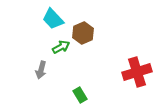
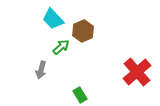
brown hexagon: moved 2 px up
green arrow: rotated 12 degrees counterclockwise
red cross: rotated 24 degrees counterclockwise
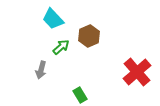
brown hexagon: moved 6 px right, 5 px down
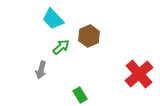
red cross: moved 2 px right, 2 px down
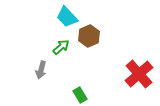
cyan trapezoid: moved 14 px right, 2 px up
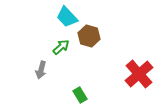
brown hexagon: rotated 20 degrees counterclockwise
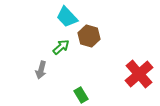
green rectangle: moved 1 px right
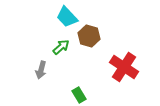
red cross: moved 15 px left, 7 px up; rotated 16 degrees counterclockwise
green rectangle: moved 2 px left
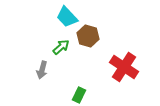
brown hexagon: moved 1 px left
gray arrow: moved 1 px right
green rectangle: rotated 56 degrees clockwise
